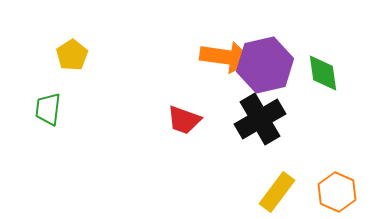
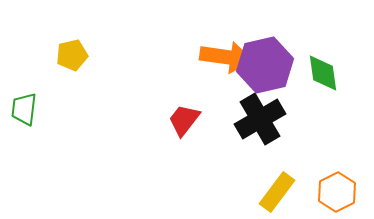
yellow pentagon: rotated 20 degrees clockwise
green trapezoid: moved 24 px left
red trapezoid: rotated 108 degrees clockwise
orange hexagon: rotated 9 degrees clockwise
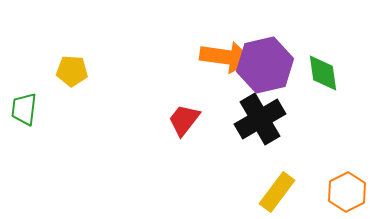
yellow pentagon: moved 16 px down; rotated 16 degrees clockwise
orange hexagon: moved 10 px right
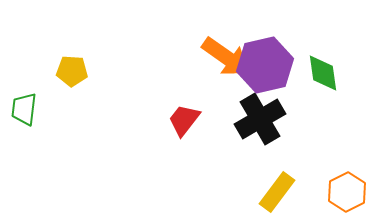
orange arrow: rotated 27 degrees clockwise
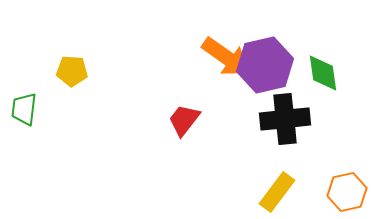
black cross: moved 25 px right; rotated 24 degrees clockwise
orange hexagon: rotated 15 degrees clockwise
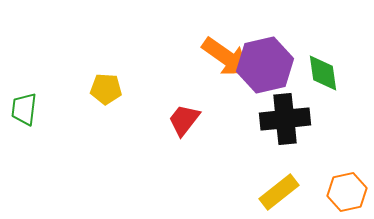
yellow pentagon: moved 34 px right, 18 px down
yellow rectangle: moved 2 px right; rotated 15 degrees clockwise
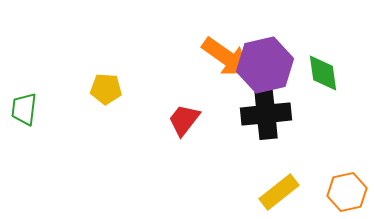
black cross: moved 19 px left, 5 px up
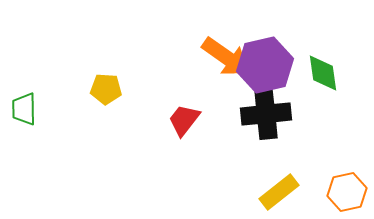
green trapezoid: rotated 8 degrees counterclockwise
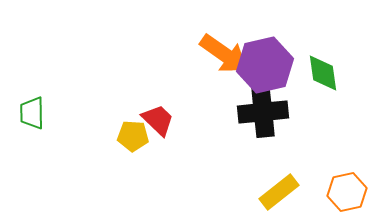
orange arrow: moved 2 px left, 3 px up
yellow pentagon: moved 27 px right, 47 px down
green trapezoid: moved 8 px right, 4 px down
black cross: moved 3 px left, 2 px up
red trapezoid: moved 26 px left; rotated 96 degrees clockwise
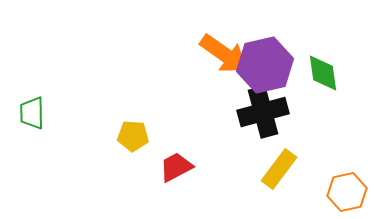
black cross: rotated 9 degrees counterclockwise
red trapezoid: moved 18 px right, 47 px down; rotated 72 degrees counterclockwise
yellow rectangle: moved 23 px up; rotated 15 degrees counterclockwise
